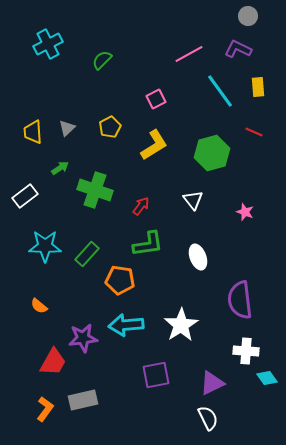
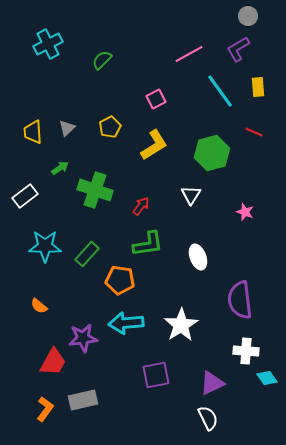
purple L-shape: rotated 56 degrees counterclockwise
white triangle: moved 2 px left, 5 px up; rotated 10 degrees clockwise
cyan arrow: moved 2 px up
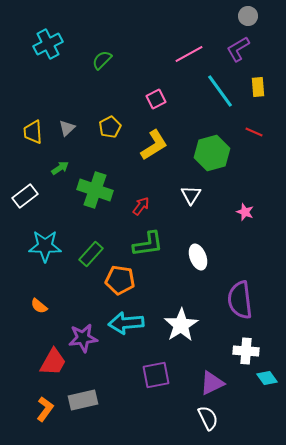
green rectangle: moved 4 px right
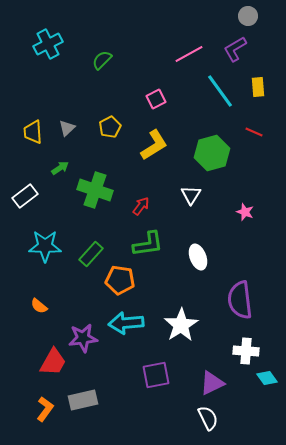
purple L-shape: moved 3 px left
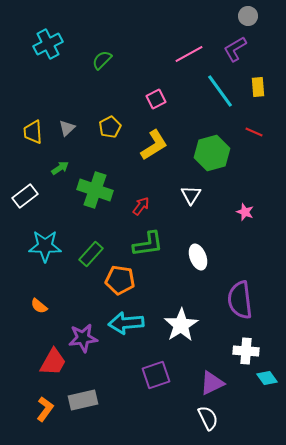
purple square: rotated 8 degrees counterclockwise
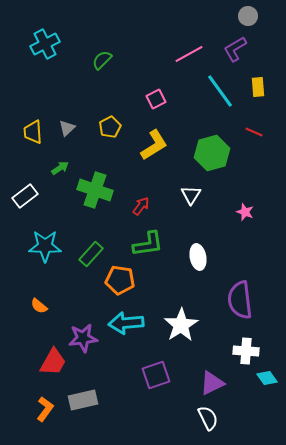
cyan cross: moved 3 px left
white ellipse: rotated 10 degrees clockwise
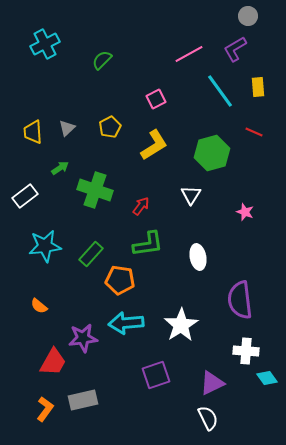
cyan star: rotated 8 degrees counterclockwise
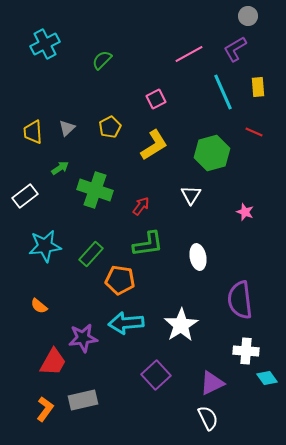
cyan line: moved 3 px right, 1 px down; rotated 12 degrees clockwise
purple square: rotated 24 degrees counterclockwise
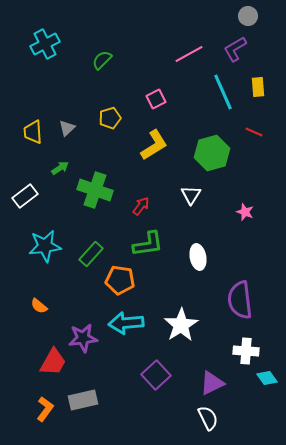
yellow pentagon: moved 9 px up; rotated 10 degrees clockwise
